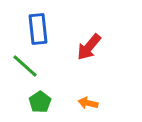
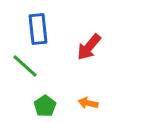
green pentagon: moved 5 px right, 4 px down
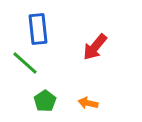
red arrow: moved 6 px right
green line: moved 3 px up
green pentagon: moved 5 px up
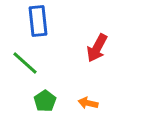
blue rectangle: moved 8 px up
red arrow: moved 2 px right, 1 px down; rotated 12 degrees counterclockwise
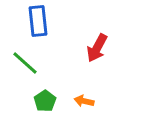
orange arrow: moved 4 px left, 2 px up
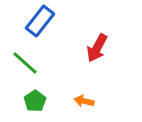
blue rectangle: moved 2 px right; rotated 44 degrees clockwise
green pentagon: moved 10 px left
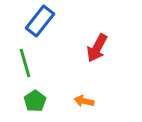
green line: rotated 32 degrees clockwise
